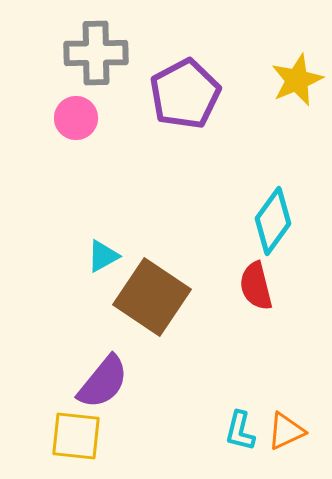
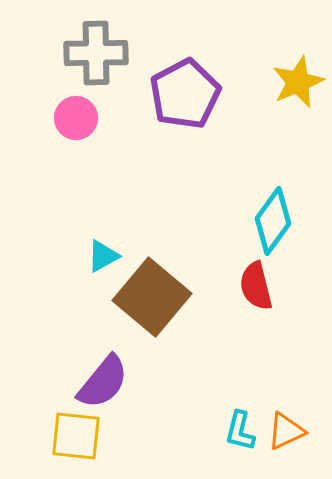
yellow star: moved 1 px right, 2 px down
brown square: rotated 6 degrees clockwise
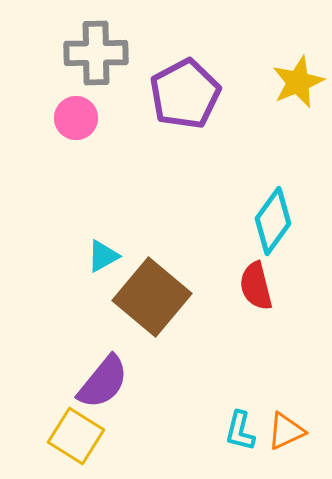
yellow square: rotated 26 degrees clockwise
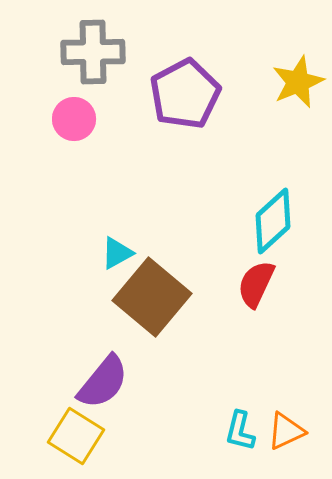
gray cross: moved 3 px left, 1 px up
pink circle: moved 2 px left, 1 px down
cyan diamond: rotated 12 degrees clockwise
cyan triangle: moved 14 px right, 3 px up
red semicircle: moved 2 px up; rotated 39 degrees clockwise
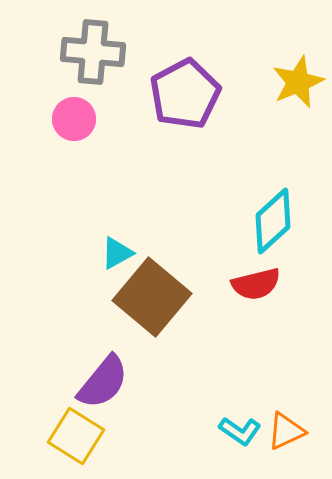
gray cross: rotated 6 degrees clockwise
red semicircle: rotated 129 degrees counterclockwise
cyan L-shape: rotated 69 degrees counterclockwise
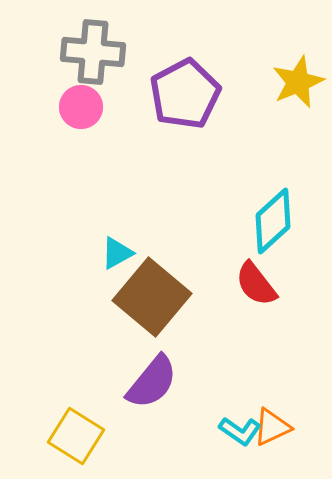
pink circle: moved 7 px right, 12 px up
red semicircle: rotated 66 degrees clockwise
purple semicircle: moved 49 px right
orange triangle: moved 14 px left, 4 px up
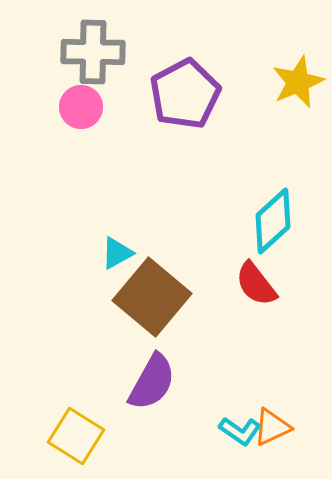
gray cross: rotated 4 degrees counterclockwise
purple semicircle: rotated 10 degrees counterclockwise
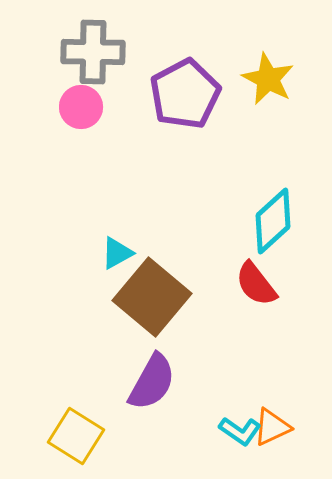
yellow star: moved 30 px left, 3 px up; rotated 22 degrees counterclockwise
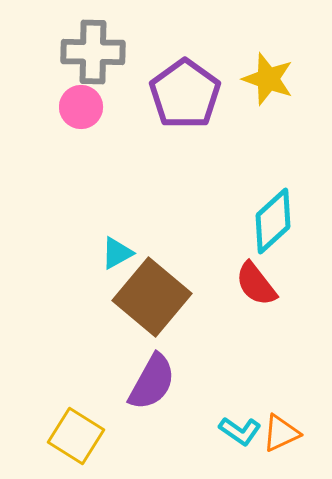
yellow star: rotated 8 degrees counterclockwise
purple pentagon: rotated 8 degrees counterclockwise
orange triangle: moved 9 px right, 6 px down
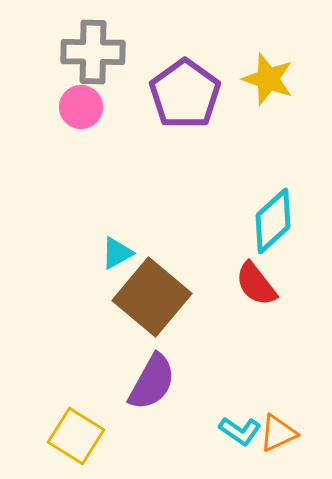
orange triangle: moved 3 px left
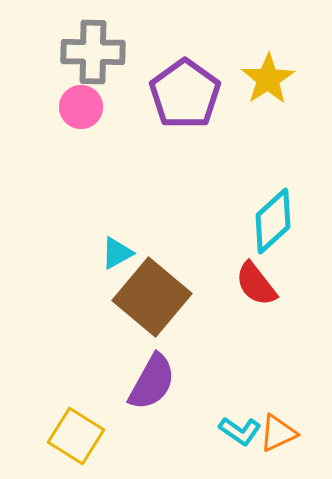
yellow star: rotated 20 degrees clockwise
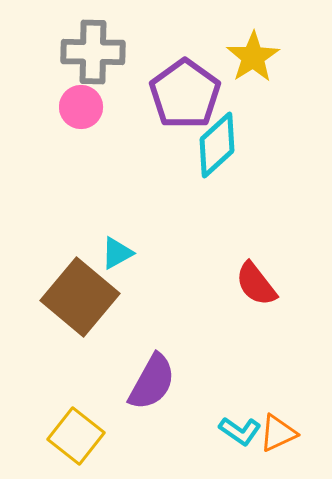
yellow star: moved 15 px left, 22 px up
cyan diamond: moved 56 px left, 76 px up
brown square: moved 72 px left
yellow square: rotated 6 degrees clockwise
